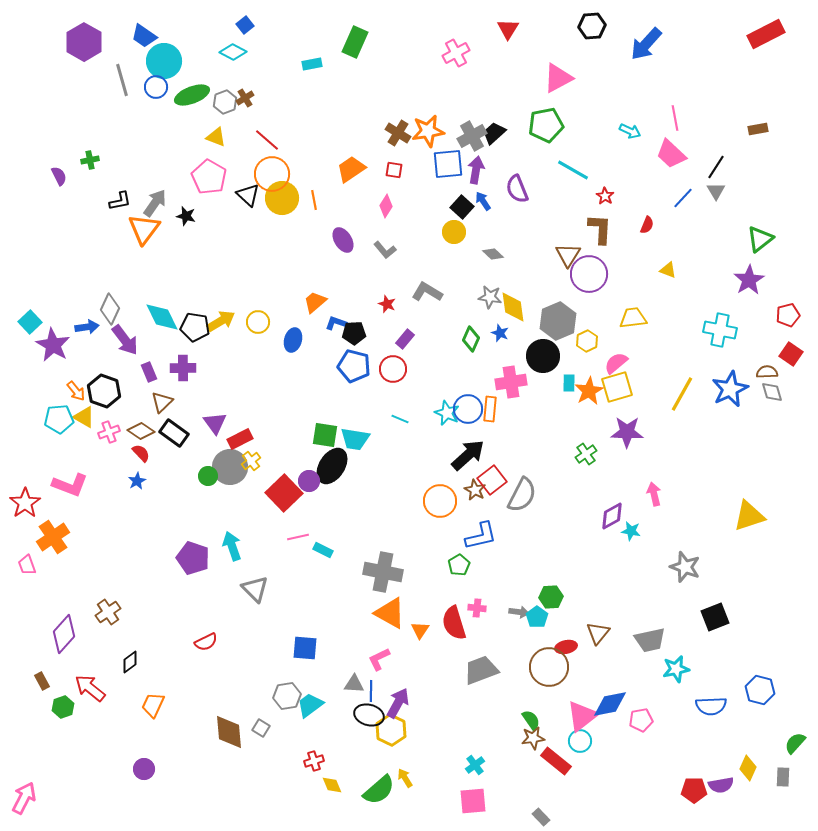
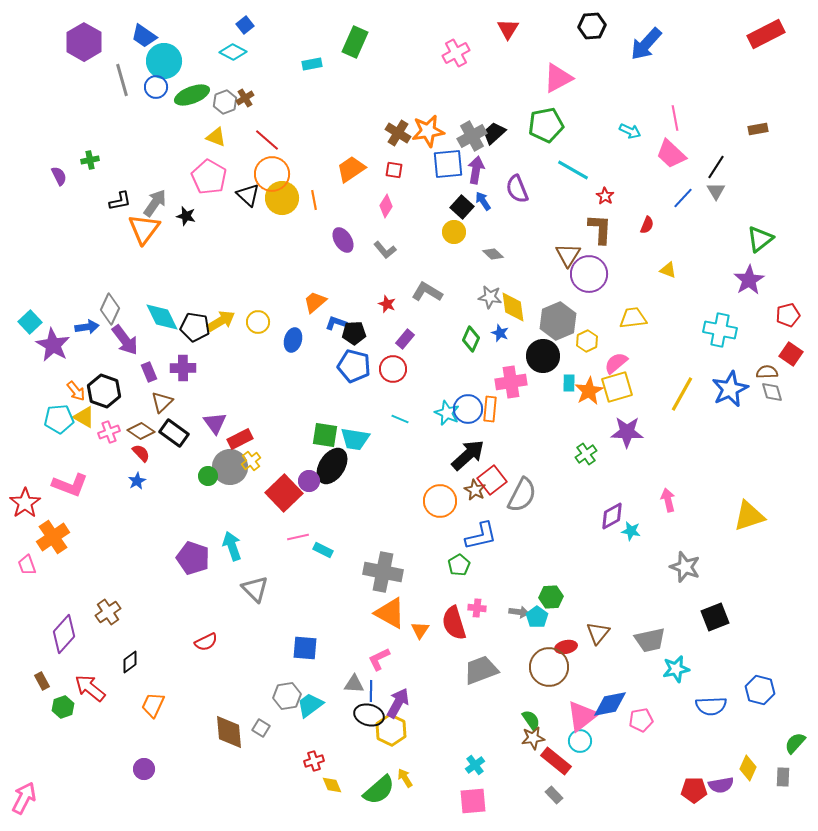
pink arrow at (654, 494): moved 14 px right, 6 px down
gray rectangle at (541, 817): moved 13 px right, 22 px up
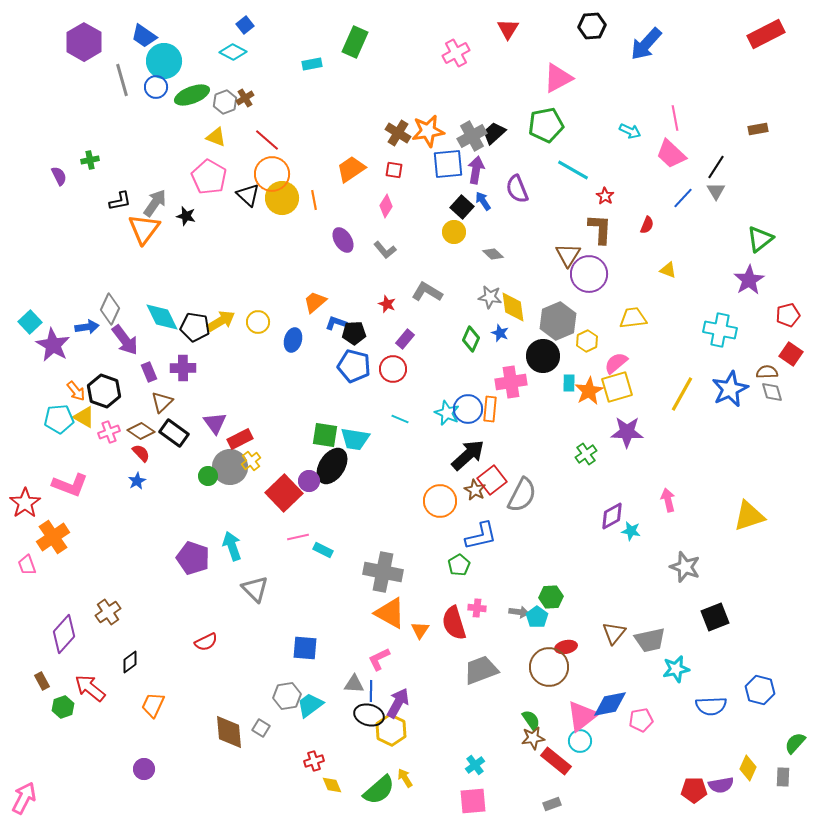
brown triangle at (598, 633): moved 16 px right
gray rectangle at (554, 795): moved 2 px left, 9 px down; rotated 66 degrees counterclockwise
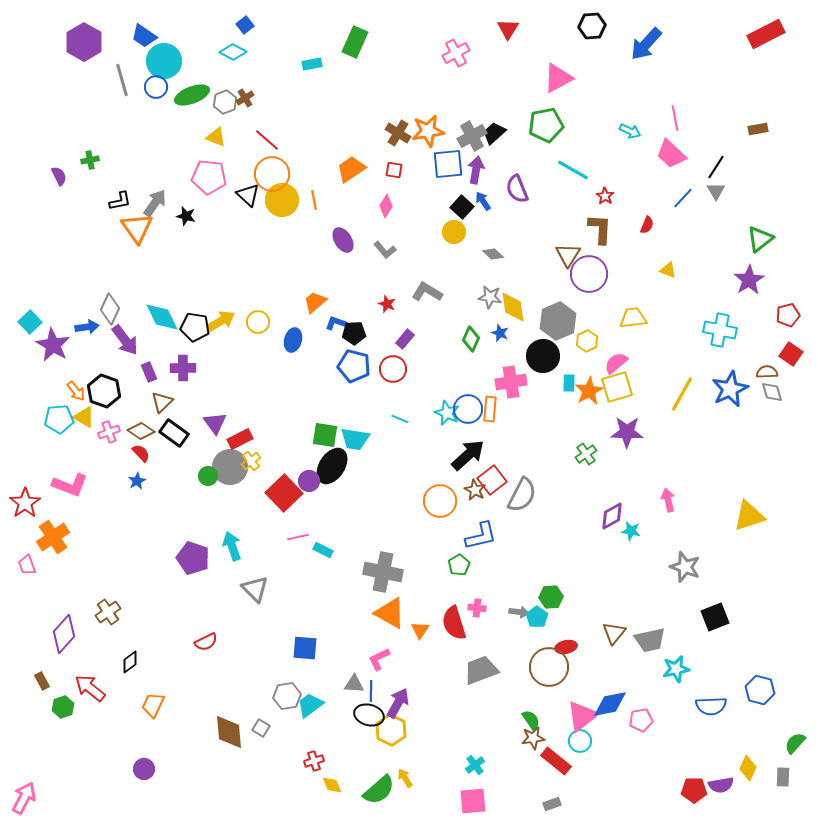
pink pentagon at (209, 177): rotated 24 degrees counterclockwise
yellow circle at (282, 198): moved 2 px down
orange triangle at (144, 229): moved 7 px left, 1 px up; rotated 12 degrees counterclockwise
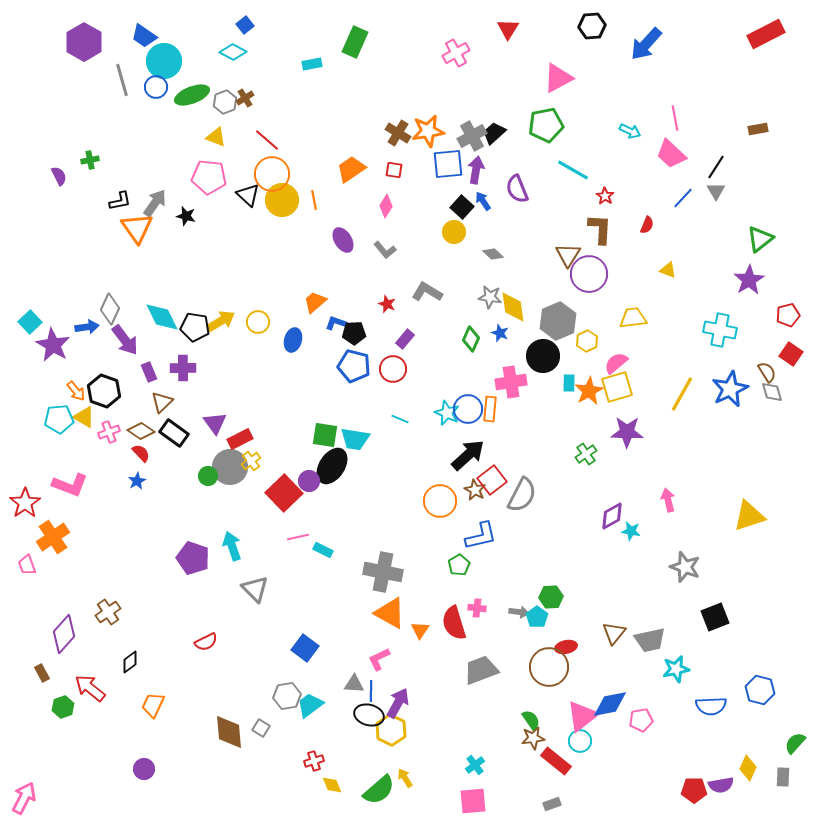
brown semicircle at (767, 372): rotated 60 degrees clockwise
blue square at (305, 648): rotated 32 degrees clockwise
brown rectangle at (42, 681): moved 8 px up
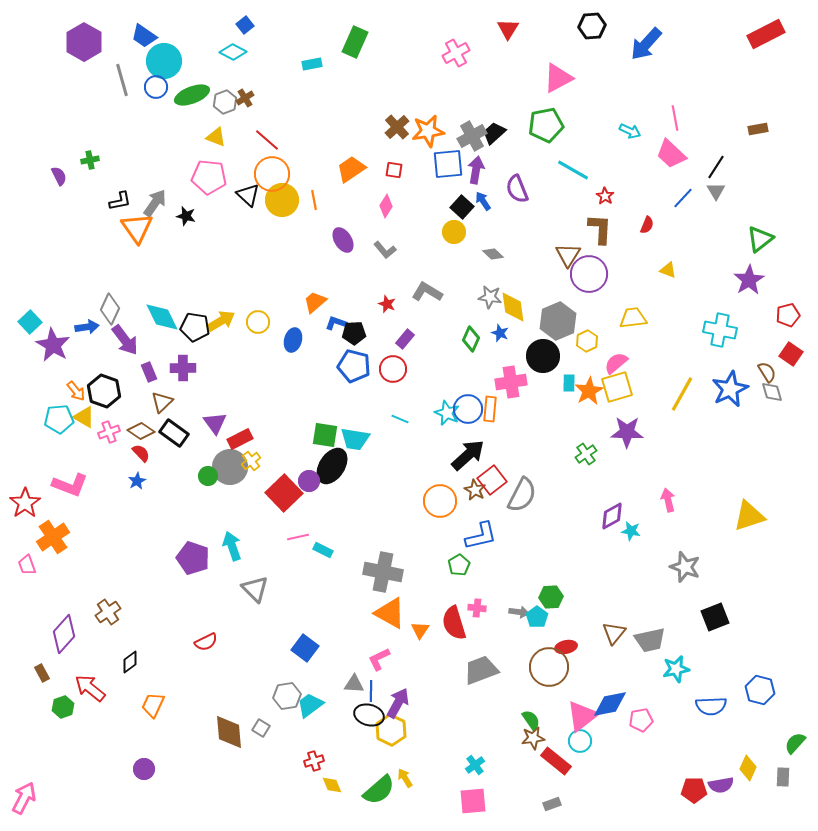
brown cross at (398, 133): moved 1 px left, 6 px up; rotated 15 degrees clockwise
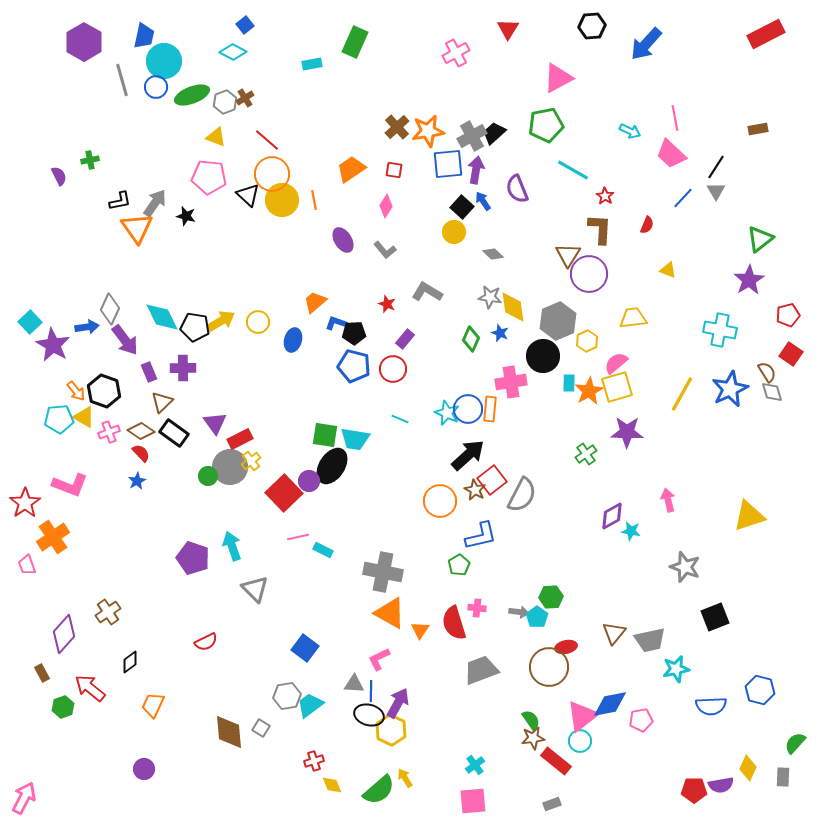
blue trapezoid at (144, 36): rotated 112 degrees counterclockwise
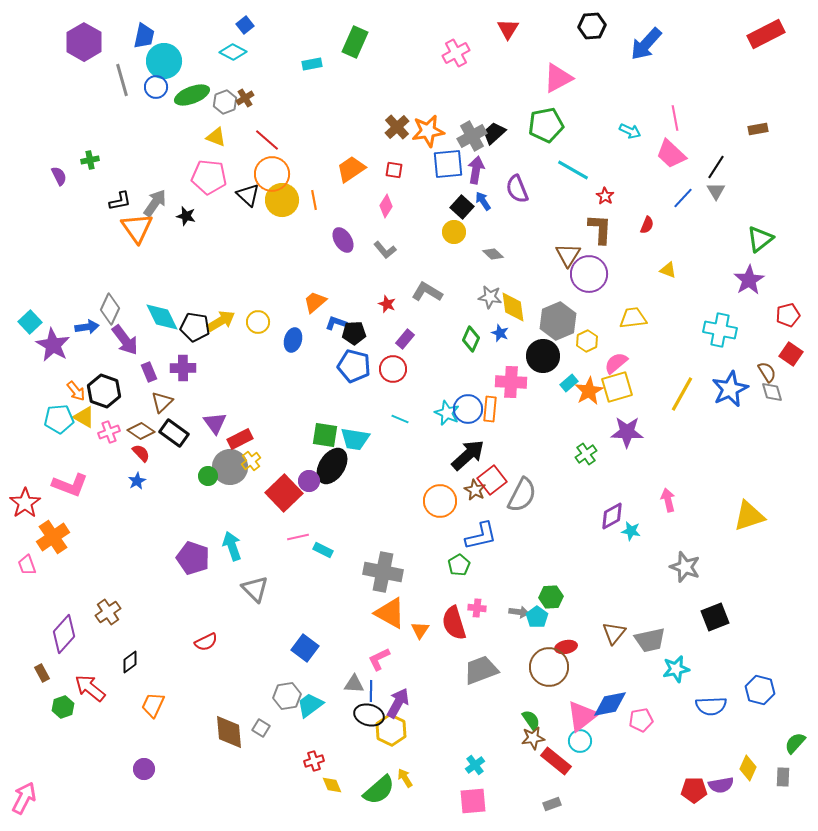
pink cross at (511, 382): rotated 12 degrees clockwise
cyan rectangle at (569, 383): rotated 48 degrees clockwise
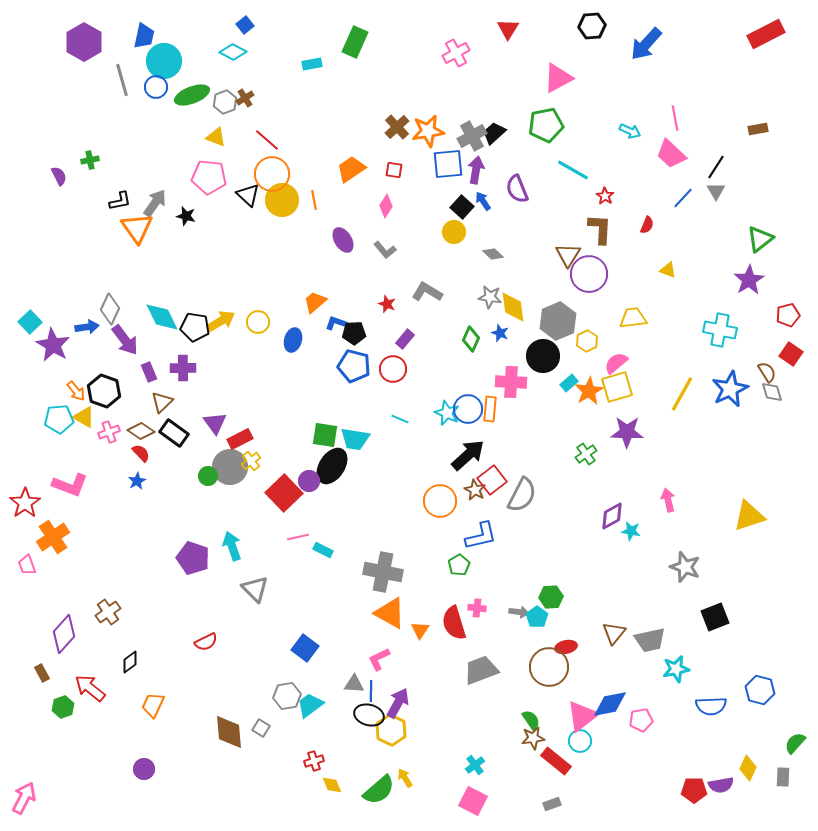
pink square at (473, 801): rotated 32 degrees clockwise
